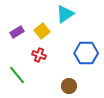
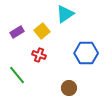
brown circle: moved 2 px down
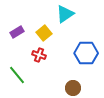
yellow square: moved 2 px right, 2 px down
brown circle: moved 4 px right
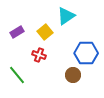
cyan triangle: moved 1 px right, 2 px down
yellow square: moved 1 px right, 1 px up
brown circle: moved 13 px up
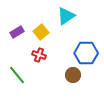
yellow square: moved 4 px left
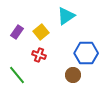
purple rectangle: rotated 24 degrees counterclockwise
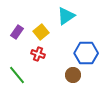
red cross: moved 1 px left, 1 px up
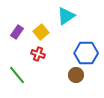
brown circle: moved 3 px right
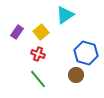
cyan triangle: moved 1 px left, 1 px up
blue hexagon: rotated 15 degrees clockwise
green line: moved 21 px right, 4 px down
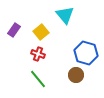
cyan triangle: rotated 36 degrees counterclockwise
purple rectangle: moved 3 px left, 2 px up
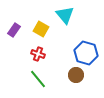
yellow square: moved 3 px up; rotated 21 degrees counterclockwise
